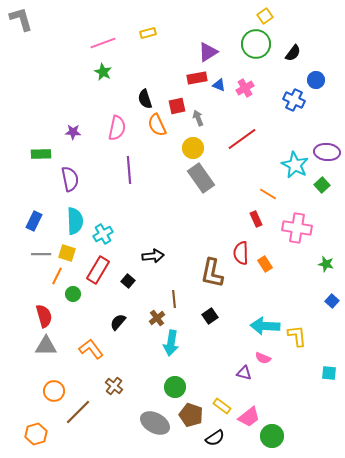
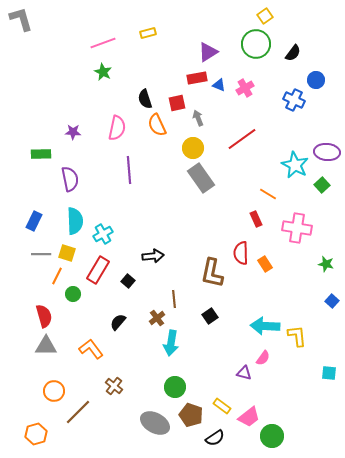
red square at (177, 106): moved 3 px up
pink semicircle at (263, 358): rotated 77 degrees counterclockwise
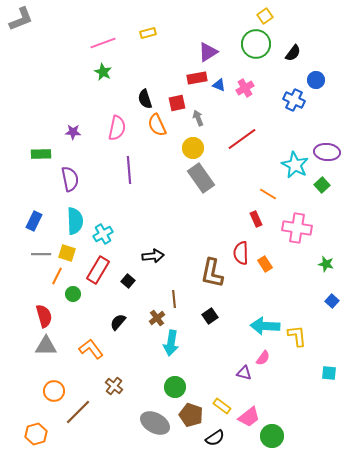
gray L-shape at (21, 19): rotated 84 degrees clockwise
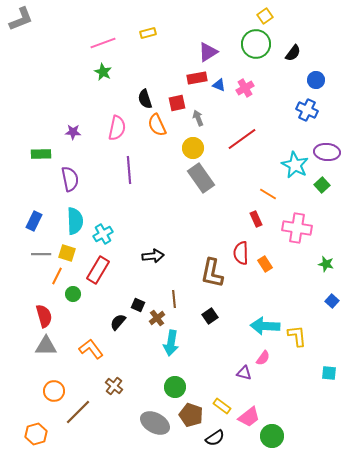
blue cross at (294, 100): moved 13 px right, 10 px down
black square at (128, 281): moved 10 px right, 24 px down; rotated 16 degrees counterclockwise
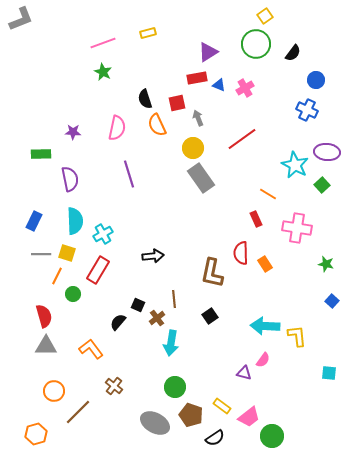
purple line at (129, 170): moved 4 px down; rotated 12 degrees counterclockwise
pink semicircle at (263, 358): moved 2 px down
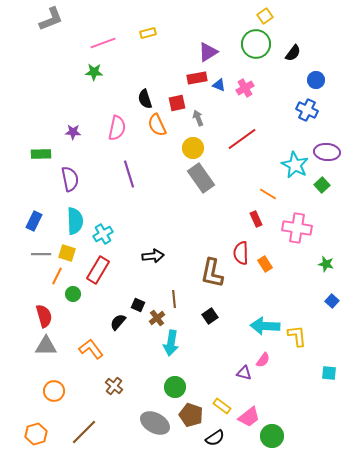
gray L-shape at (21, 19): moved 30 px right
green star at (103, 72): moved 9 px left; rotated 24 degrees counterclockwise
brown line at (78, 412): moved 6 px right, 20 px down
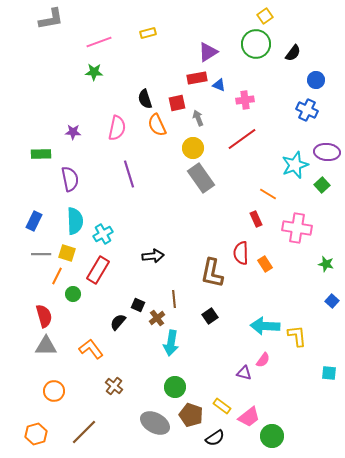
gray L-shape at (51, 19): rotated 12 degrees clockwise
pink line at (103, 43): moved 4 px left, 1 px up
pink cross at (245, 88): moved 12 px down; rotated 24 degrees clockwise
cyan star at (295, 165): rotated 24 degrees clockwise
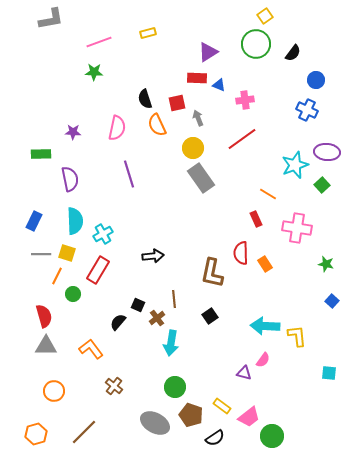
red rectangle at (197, 78): rotated 12 degrees clockwise
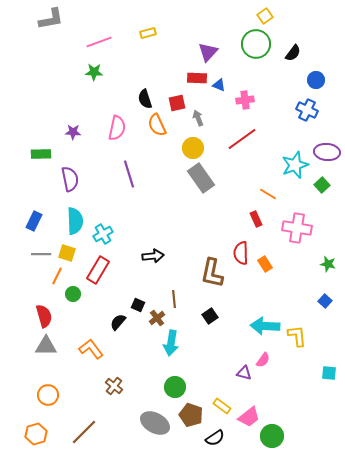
purple triangle at (208, 52): rotated 15 degrees counterclockwise
green star at (326, 264): moved 2 px right
blue square at (332, 301): moved 7 px left
orange circle at (54, 391): moved 6 px left, 4 px down
